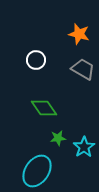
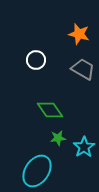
green diamond: moved 6 px right, 2 px down
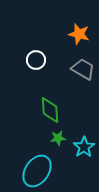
green diamond: rotated 32 degrees clockwise
